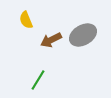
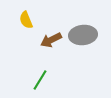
gray ellipse: rotated 24 degrees clockwise
green line: moved 2 px right
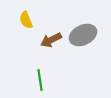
gray ellipse: rotated 20 degrees counterclockwise
green line: rotated 40 degrees counterclockwise
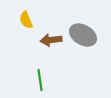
gray ellipse: rotated 56 degrees clockwise
brown arrow: rotated 20 degrees clockwise
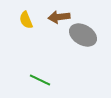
brown arrow: moved 8 px right, 23 px up
green line: rotated 55 degrees counterclockwise
